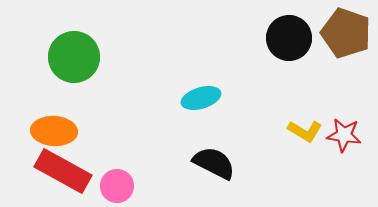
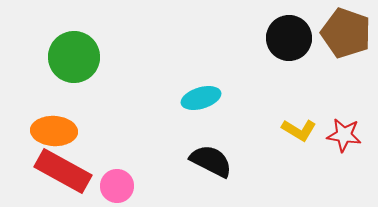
yellow L-shape: moved 6 px left, 1 px up
black semicircle: moved 3 px left, 2 px up
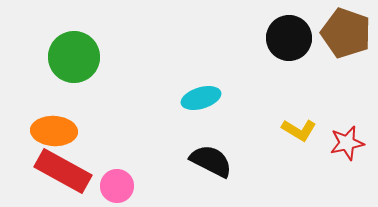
red star: moved 3 px right, 8 px down; rotated 20 degrees counterclockwise
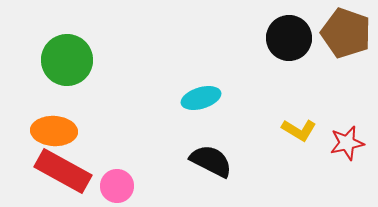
green circle: moved 7 px left, 3 px down
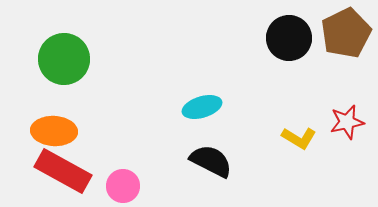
brown pentagon: rotated 27 degrees clockwise
green circle: moved 3 px left, 1 px up
cyan ellipse: moved 1 px right, 9 px down
yellow L-shape: moved 8 px down
red star: moved 21 px up
pink circle: moved 6 px right
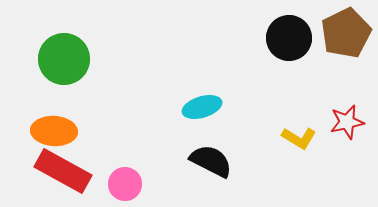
pink circle: moved 2 px right, 2 px up
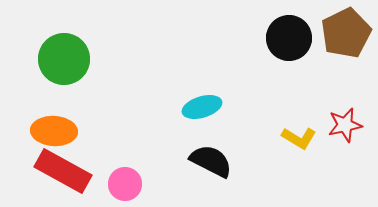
red star: moved 2 px left, 3 px down
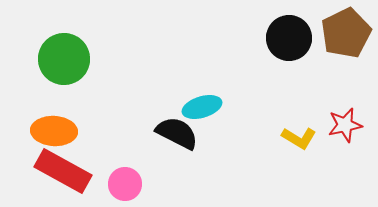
black semicircle: moved 34 px left, 28 px up
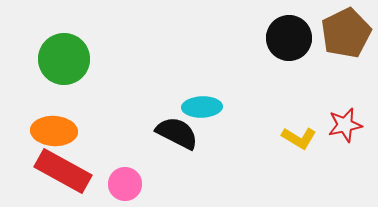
cyan ellipse: rotated 15 degrees clockwise
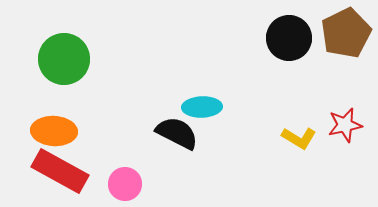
red rectangle: moved 3 px left
